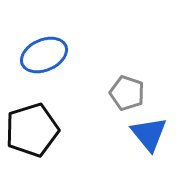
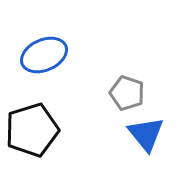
blue triangle: moved 3 px left
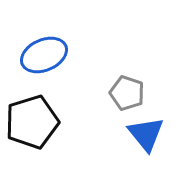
black pentagon: moved 8 px up
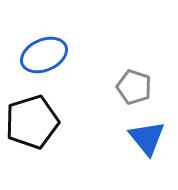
gray pentagon: moved 7 px right, 6 px up
blue triangle: moved 1 px right, 4 px down
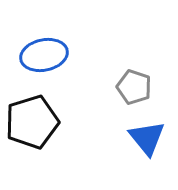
blue ellipse: rotated 12 degrees clockwise
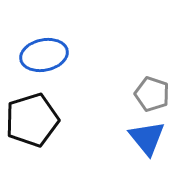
gray pentagon: moved 18 px right, 7 px down
black pentagon: moved 2 px up
